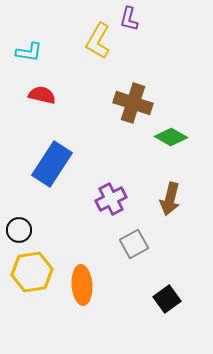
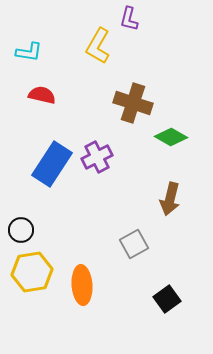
yellow L-shape: moved 5 px down
purple cross: moved 14 px left, 42 px up
black circle: moved 2 px right
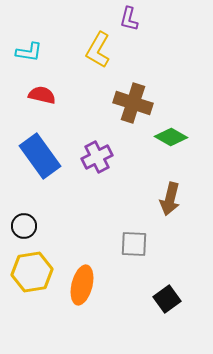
yellow L-shape: moved 4 px down
blue rectangle: moved 12 px left, 8 px up; rotated 69 degrees counterclockwise
black circle: moved 3 px right, 4 px up
gray square: rotated 32 degrees clockwise
orange ellipse: rotated 18 degrees clockwise
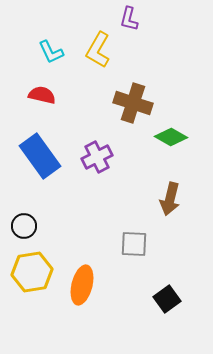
cyan L-shape: moved 22 px right; rotated 56 degrees clockwise
